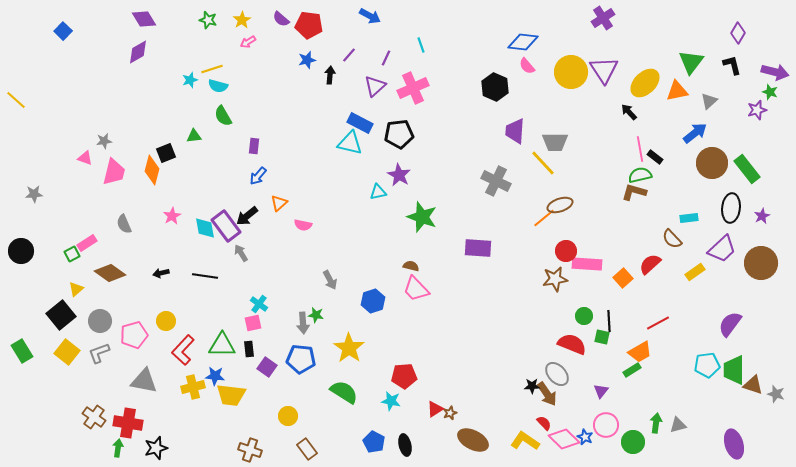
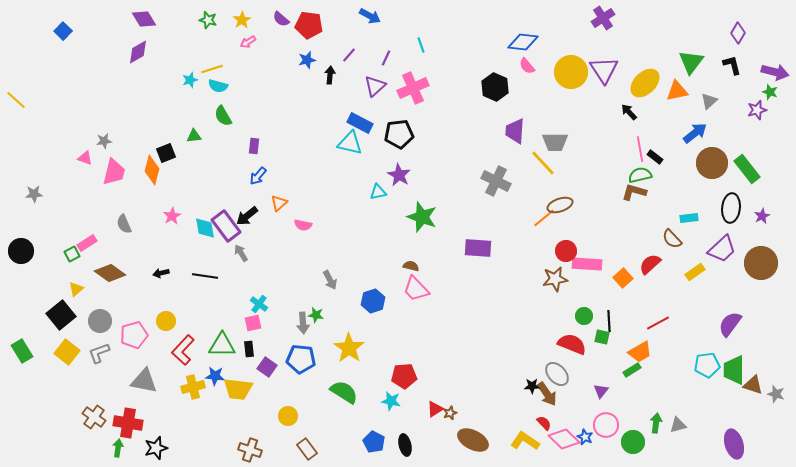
yellow trapezoid at (231, 395): moved 7 px right, 6 px up
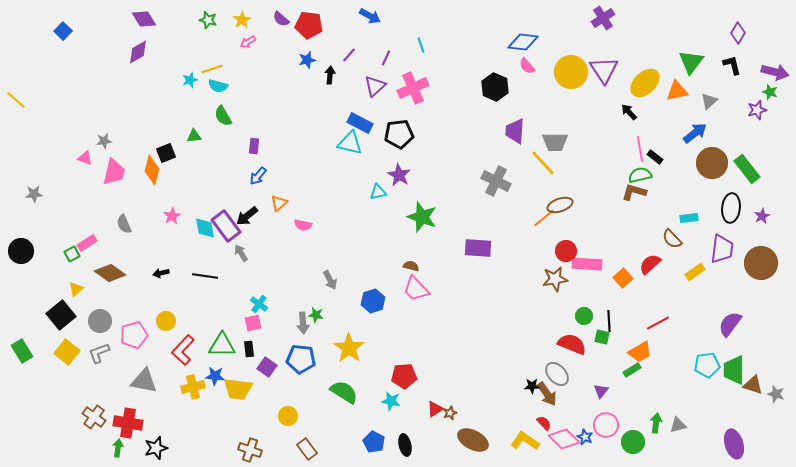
purple trapezoid at (722, 249): rotated 40 degrees counterclockwise
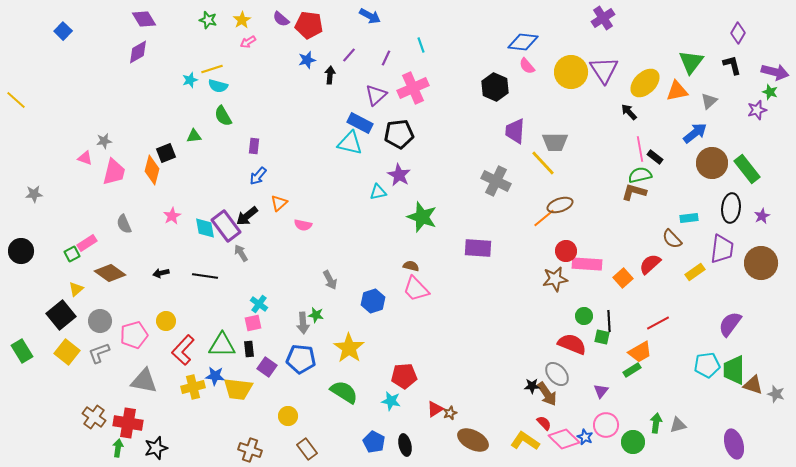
purple triangle at (375, 86): moved 1 px right, 9 px down
